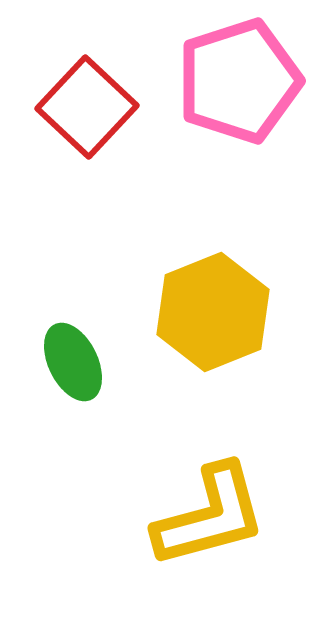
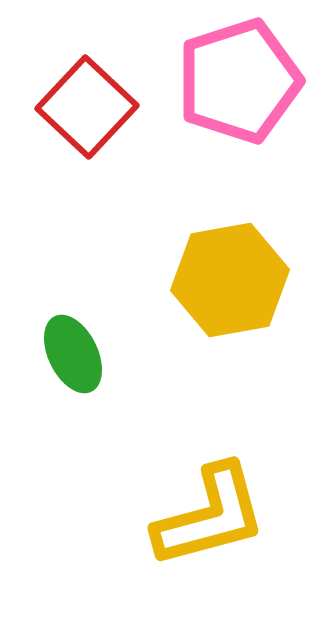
yellow hexagon: moved 17 px right, 32 px up; rotated 12 degrees clockwise
green ellipse: moved 8 px up
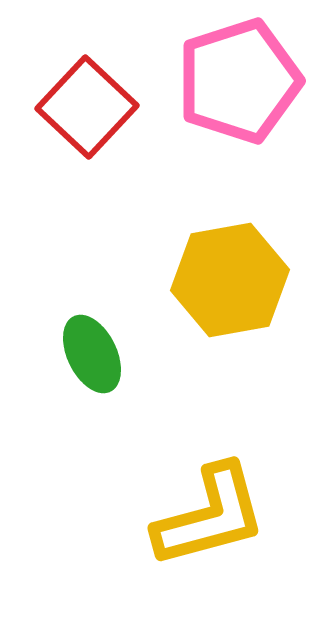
green ellipse: moved 19 px right
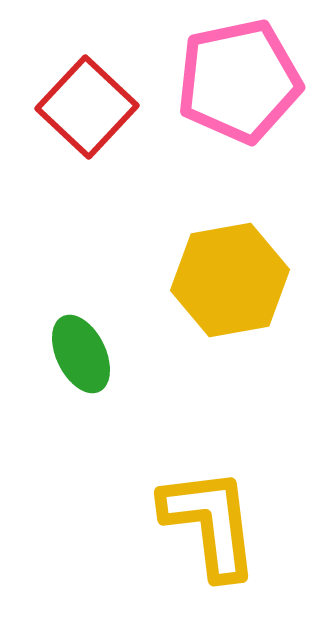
pink pentagon: rotated 6 degrees clockwise
green ellipse: moved 11 px left
yellow L-shape: moved 7 px down; rotated 82 degrees counterclockwise
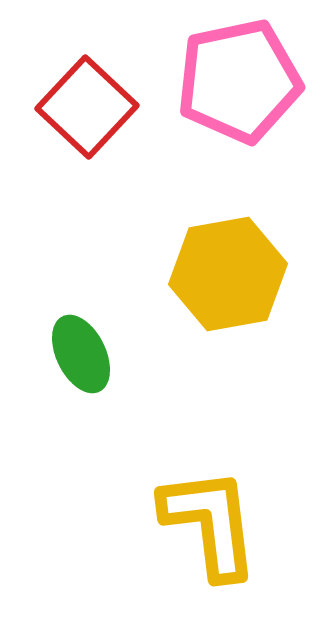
yellow hexagon: moved 2 px left, 6 px up
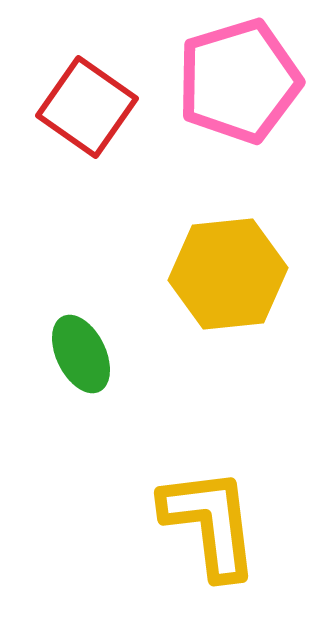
pink pentagon: rotated 5 degrees counterclockwise
red square: rotated 8 degrees counterclockwise
yellow hexagon: rotated 4 degrees clockwise
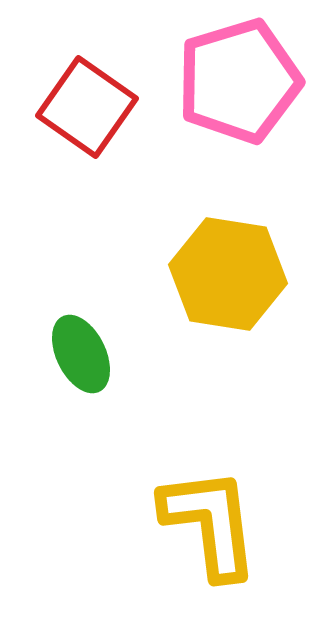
yellow hexagon: rotated 15 degrees clockwise
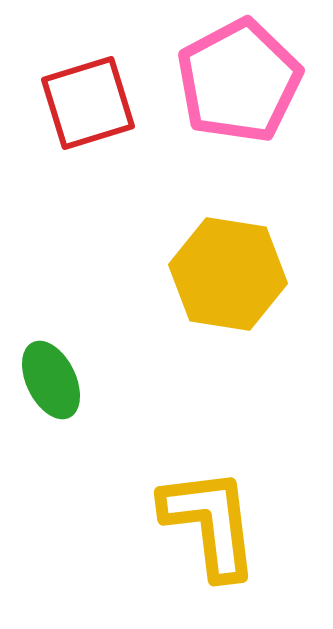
pink pentagon: rotated 11 degrees counterclockwise
red square: moved 1 px right, 4 px up; rotated 38 degrees clockwise
green ellipse: moved 30 px left, 26 px down
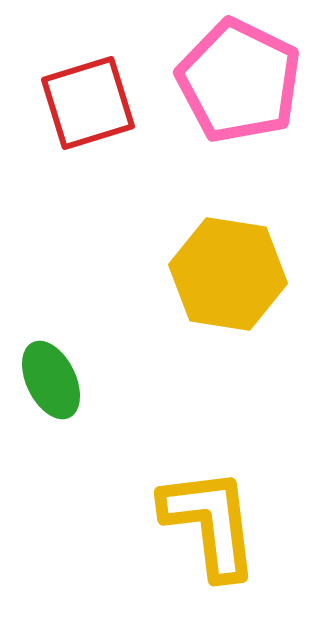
pink pentagon: rotated 18 degrees counterclockwise
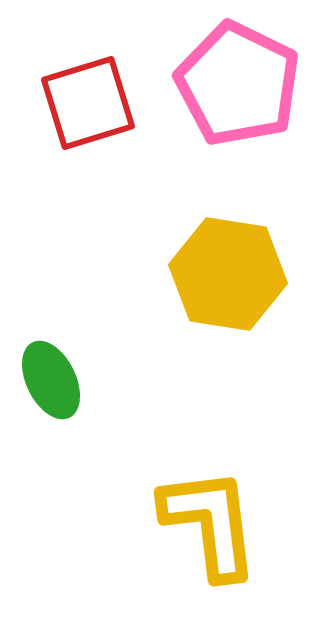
pink pentagon: moved 1 px left, 3 px down
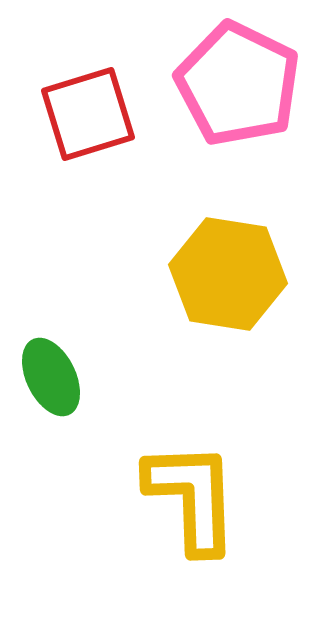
red square: moved 11 px down
green ellipse: moved 3 px up
yellow L-shape: moved 18 px left, 26 px up; rotated 5 degrees clockwise
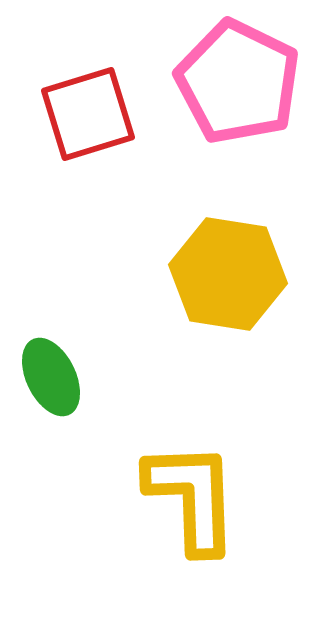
pink pentagon: moved 2 px up
